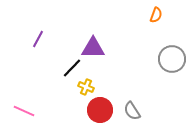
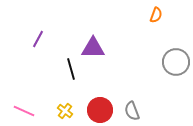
gray circle: moved 4 px right, 3 px down
black line: moved 1 px left, 1 px down; rotated 60 degrees counterclockwise
yellow cross: moved 21 px left, 24 px down; rotated 14 degrees clockwise
gray semicircle: rotated 12 degrees clockwise
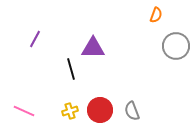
purple line: moved 3 px left
gray circle: moved 16 px up
yellow cross: moved 5 px right; rotated 35 degrees clockwise
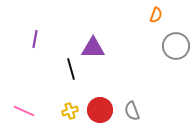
purple line: rotated 18 degrees counterclockwise
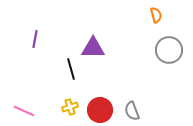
orange semicircle: rotated 35 degrees counterclockwise
gray circle: moved 7 px left, 4 px down
yellow cross: moved 4 px up
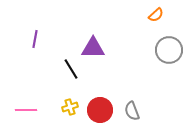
orange semicircle: rotated 63 degrees clockwise
black line: rotated 15 degrees counterclockwise
pink line: moved 2 px right, 1 px up; rotated 25 degrees counterclockwise
